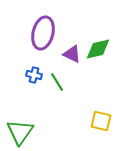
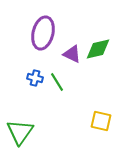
blue cross: moved 1 px right, 3 px down
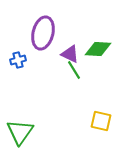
green diamond: rotated 16 degrees clockwise
purple triangle: moved 2 px left
blue cross: moved 17 px left, 18 px up; rotated 28 degrees counterclockwise
green line: moved 17 px right, 12 px up
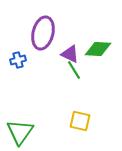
yellow square: moved 21 px left
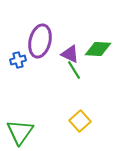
purple ellipse: moved 3 px left, 8 px down
yellow square: rotated 35 degrees clockwise
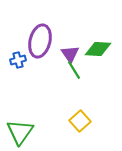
purple triangle: rotated 30 degrees clockwise
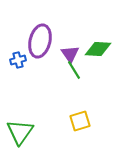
yellow square: rotated 25 degrees clockwise
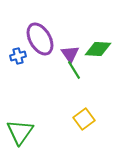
purple ellipse: moved 2 px up; rotated 44 degrees counterclockwise
blue cross: moved 4 px up
yellow square: moved 4 px right, 2 px up; rotated 20 degrees counterclockwise
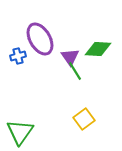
purple triangle: moved 3 px down
green line: moved 1 px right, 1 px down
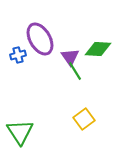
blue cross: moved 1 px up
green triangle: rotated 8 degrees counterclockwise
